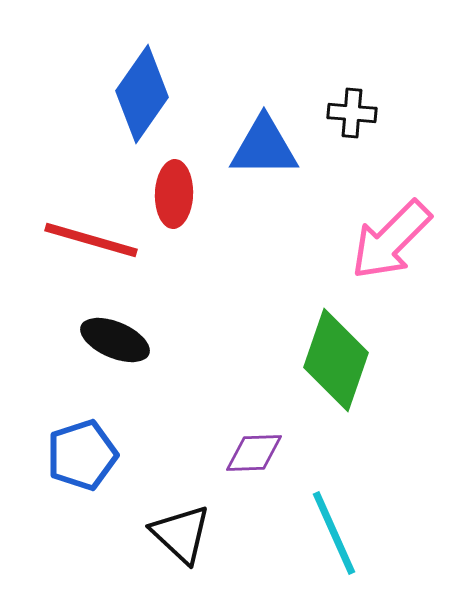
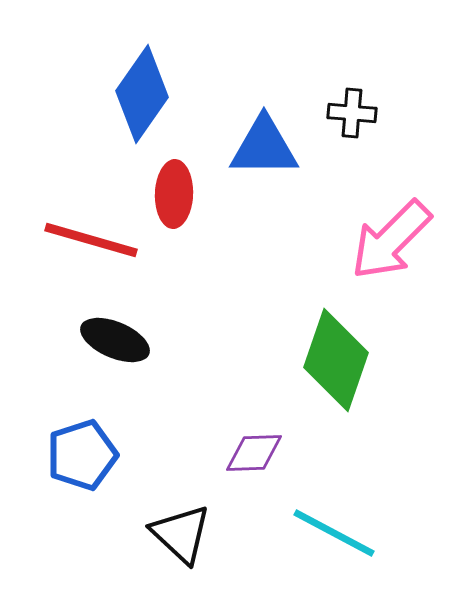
cyan line: rotated 38 degrees counterclockwise
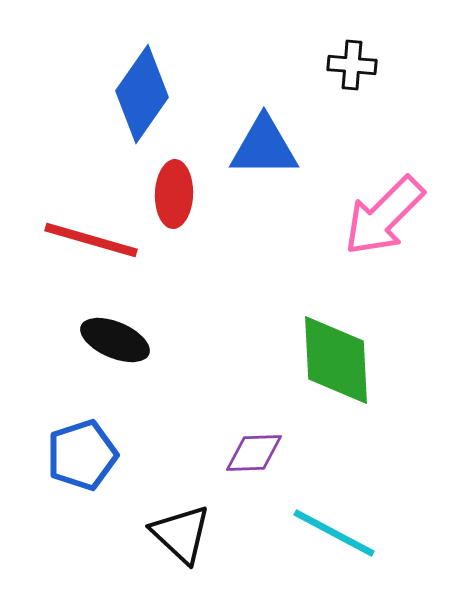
black cross: moved 48 px up
pink arrow: moved 7 px left, 24 px up
green diamond: rotated 22 degrees counterclockwise
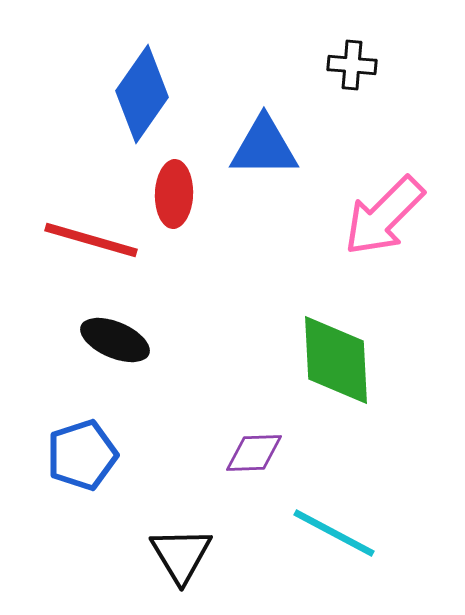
black triangle: moved 21 px down; rotated 16 degrees clockwise
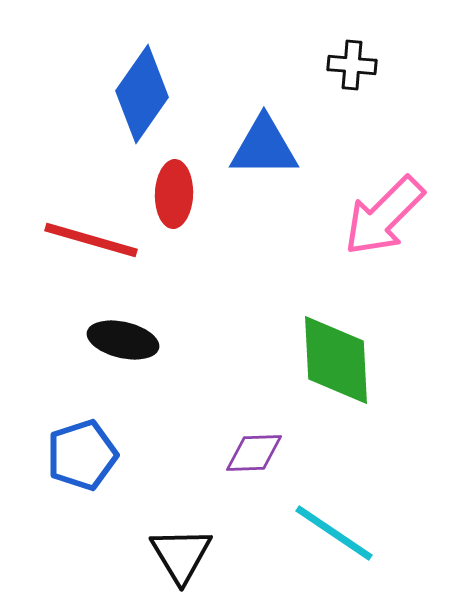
black ellipse: moved 8 px right; rotated 10 degrees counterclockwise
cyan line: rotated 6 degrees clockwise
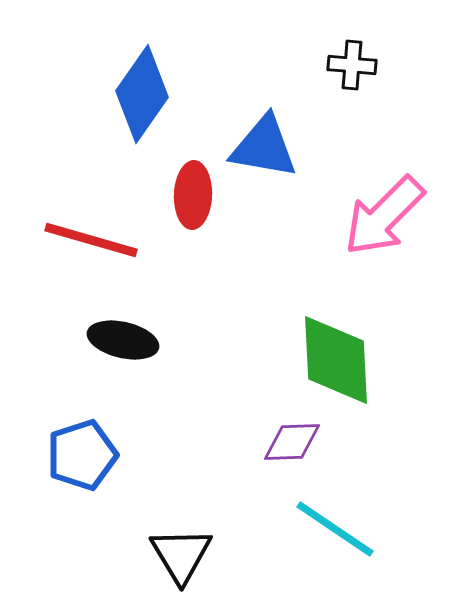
blue triangle: rotated 10 degrees clockwise
red ellipse: moved 19 px right, 1 px down
purple diamond: moved 38 px right, 11 px up
cyan line: moved 1 px right, 4 px up
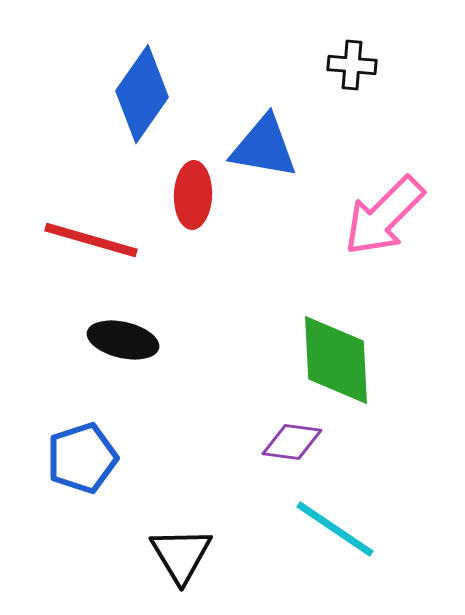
purple diamond: rotated 10 degrees clockwise
blue pentagon: moved 3 px down
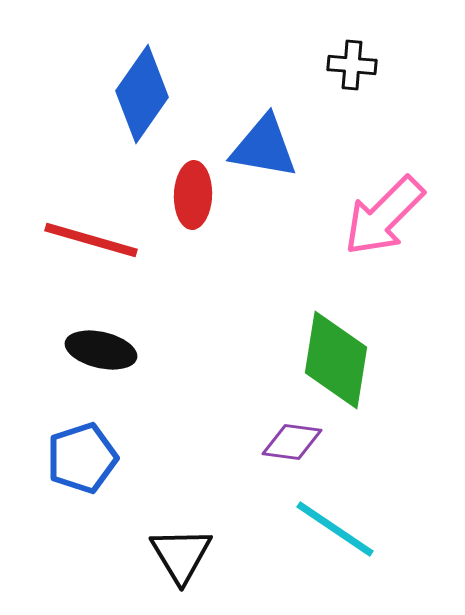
black ellipse: moved 22 px left, 10 px down
green diamond: rotated 12 degrees clockwise
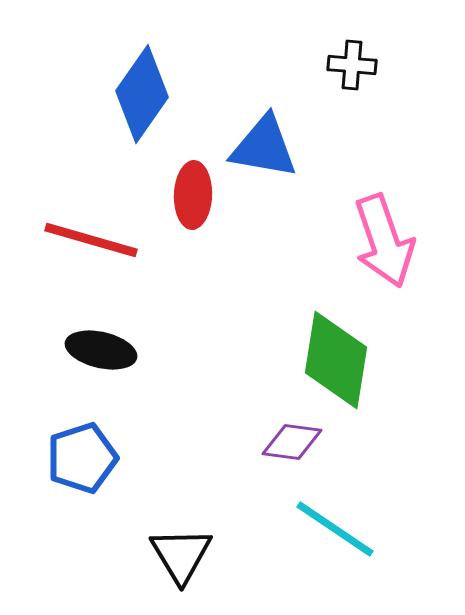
pink arrow: moved 25 px down; rotated 64 degrees counterclockwise
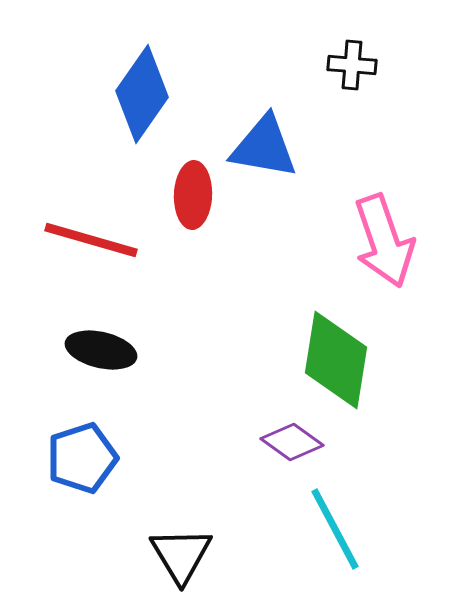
purple diamond: rotated 28 degrees clockwise
cyan line: rotated 28 degrees clockwise
